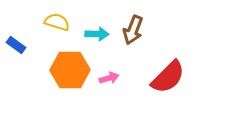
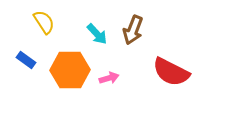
yellow semicircle: moved 13 px left; rotated 40 degrees clockwise
cyan arrow: rotated 45 degrees clockwise
blue rectangle: moved 10 px right, 15 px down
red semicircle: moved 3 px right, 5 px up; rotated 72 degrees clockwise
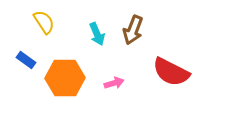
cyan arrow: rotated 20 degrees clockwise
orange hexagon: moved 5 px left, 8 px down
pink arrow: moved 5 px right, 5 px down
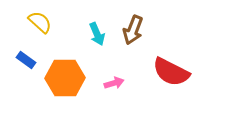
yellow semicircle: moved 4 px left; rotated 15 degrees counterclockwise
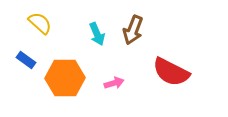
yellow semicircle: moved 1 px down
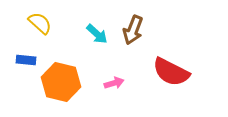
cyan arrow: rotated 25 degrees counterclockwise
blue rectangle: rotated 30 degrees counterclockwise
orange hexagon: moved 4 px left, 4 px down; rotated 15 degrees clockwise
